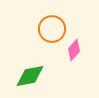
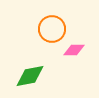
pink diamond: rotated 50 degrees clockwise
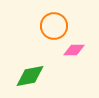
orange circle: moved 2 px right, 3 px up
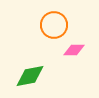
orange circle: moved 1 px up
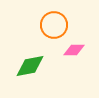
green diamond: moved 10 px up
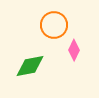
pink diamond: rotated 65 degrees counterclockwise
